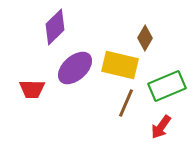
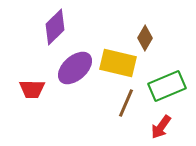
yellow rectangle: moved 2 px left, 2 px up
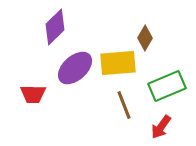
yellow rectangle: rotated 18 degrees counterclockwise
red trapezoid: moved 1 px right, 5 px down
brown line: moved 2 px left, 2 px down; rotated 44 degrees counterclockwise
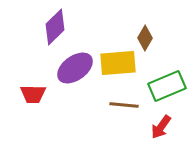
purple ellipse: rotated 6 degrees clockwise
brown line: rotated 64 degrees counterclockwise
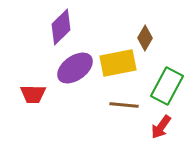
purple diamond: moved 6 px right
yellow rectangle: rotated 6 degrees counterclockwise
green rectangle: rotated 39 degrees counterclockwise
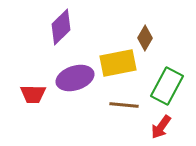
purple ellipse: moved 10 px down; rotated 18 degrees clockwise
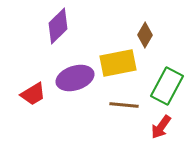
purple diamond: moved 3 px left, 1 px up
brown diamond: moved 3 px up
red trapezoid: rotated 32 degrees counterclockwise
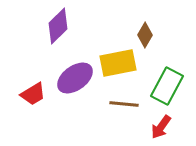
purple ellipse: rotated 18 degrees counterclockwise
brown line: moved 1 px up
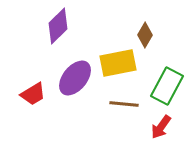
purple ellipse: rotated 15 degrees counterclockwise
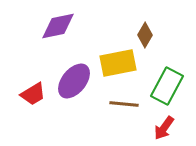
purple diamond: rotated 33 degrees clockwise
purple ellipse: moved 1 px left, 3 px down
red arrow: moved 3 px right, 1 px down
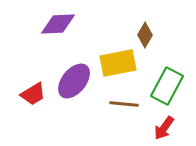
purple diamond: moved 2 px up; rotated 9 degrees clockwise
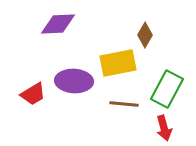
purple ellipse: rotated 54 degrees clockwise
green rectangle: moved 3 px down
red arrow: rotated 50 degrees counterclockwise
